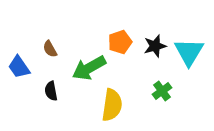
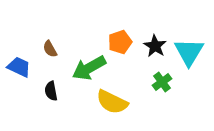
black star: rotated 25 degrees counterclockwise
blue trapezoid: rotated 150 degrees clockwise
green cross: moved 9 px up
yellow semicircle: moved 3 px up; rotated 108 degrees clockwise
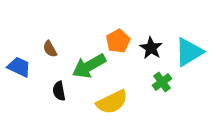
orange pentagon: moved 2 px left, 1 px up; rotated 10 degrees counterclockwise
black star: moved 4 px left, 2 px down
cyan triangle: rotated 28 degrees clockwise
green arrow: moved 2 px up
black semicircle: moved 8 px right
yellow semicircle: rotated 52 degrees counterclockwise
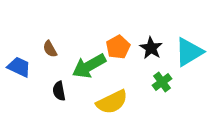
orange pentagon: moved 6 px down
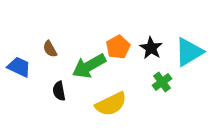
yellow semicircle: moved 1 px left, 2 px down
